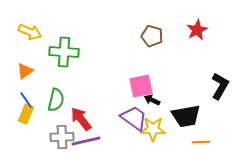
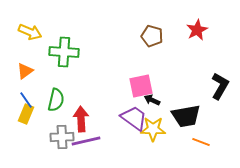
red arrow: rotated 35 degrees clockwise
orange line: rotated 24 degrees clockwise
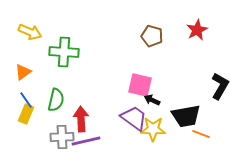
orange triangle: moved 2 px left, 1 px down
pink square: moved 1 px left, 1 px up; rotated 25 degrees clockwise
orange line: moved 8 px up
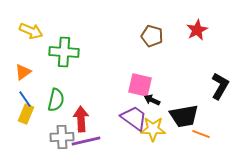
yellow arrow: moved 1 px right, 1 px up
blue line: moved 1 px left, 1 px up
black trapezoid: moved 2 px left
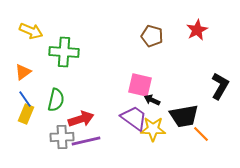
red arrow: rotated 75 degrees clockwise
orange line: rotated 24 degrees clockwise
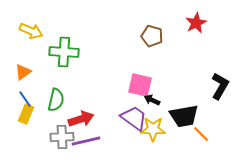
red star: moved 1 px left, 7 px up
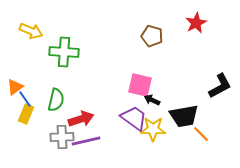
orange triangle: moved 8 px left, 15 px down
black L-shape: rotated 32 degrees clockwise
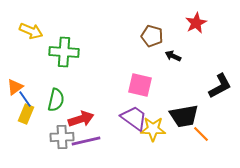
black arrow: moved 21 px right, 44 px up
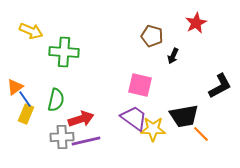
black arrow: rotated 91 degrees counterclockwise
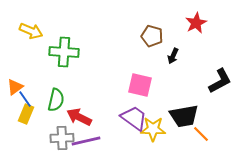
black L-shape: moved 5 px up
red arrow: moved 2 px left, 2 px up; rotated 135 degrees counterclockwise
gray cross: moved 1 px down
